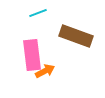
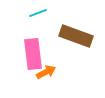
pink rectangle: moved 1 px right, 1 px up
orange arrow: moved 1 px right, 1 px down
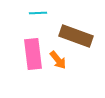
cyan line: rotated 18 degrees clockwise
orange arrow: moved 12 px right, 12 px up; rotated 78 degrees clockwise
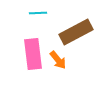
brown rectangle: moved 4 px up; rotated 48 degrees counterclockwise
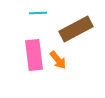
brown rectangle: moved 3 px up
pink rectangle: moved 1 px right, 1 px down
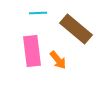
brown rectangle: rotated 68 degrees clockwise
pink rectangle: moved 2 px left, 4 px up
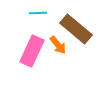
pink rectangle: rotated 32 degrees clockwise
orange arrow: moved 15 px up
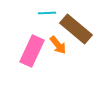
cyan line: moved 9 px right
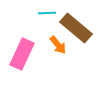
brown rectangle: moved 1 px up
pink rectangle: moved 10 px left, 3 px down
